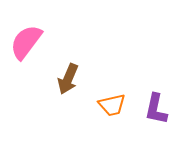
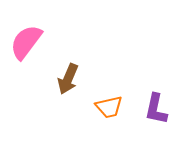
orange trapezoid: moved 3 px left, 2 px down
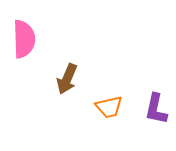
pink semicircle: moved 2 px left, 3 px up; rotated 141 degrees clockwise
brown arrow: moved 1 px left
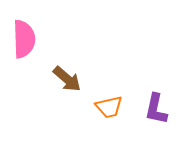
brown arrow: rotated 72 degrees counterclockwise
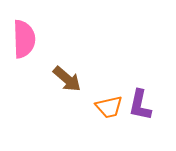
purple L-shape: moved 16 px left, 4 px up
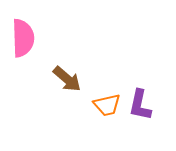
pink semicircle: moved 1 px left, 1 px up
orange trapezoid: moved 2 px left, 2 px up
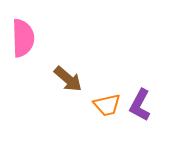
brown arrow: moved 1 px right
purple L-shape: rotated 16 degrees clockwise
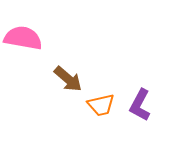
pink semicircle: rotated 78 degrees counterclockwise
orange trapezoid: moved 6 px left
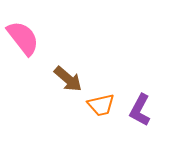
pink semicircle: rotated 42 degrees clockwise
purple L-shape: moved 5 px down
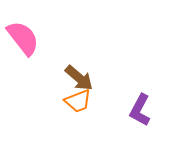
brown arrow: moved 11 px right, 1 px up
orange trapezoid: moved 23 px left, 4 px up; rotated 8 degrees counterclockwise
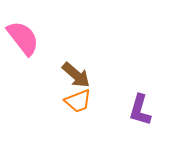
brown arrow: moved 3 px left, 3 px up
purple L-shape: rotated 12 degrees counterclockwise
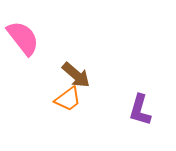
orange trapezoid: moved 10 px left, 2 px up; rotated 16 degrees counterclockwise
